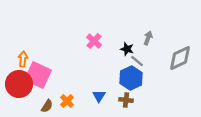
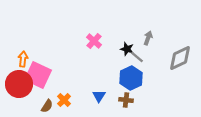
gray line: moved 4 px up
orange cross: moved 3 px left, 1 px up
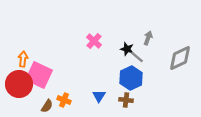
pink square: moved 1 px right
orange cross: rotated 24 degrees counterclockwise
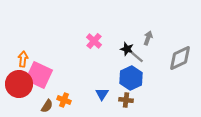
blue triangle: moved 3 px right, 2 px up
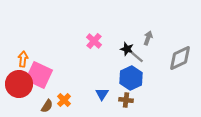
orange cross: rotated 24 degrees clockwise
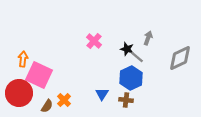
red circle: moved 9 px down
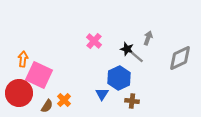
blue hexagon: moved 12 px left
brown cross: moved 6 px right, 1 px down
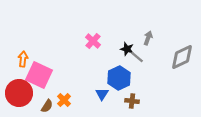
pink cross: moved 1 px left
gray diamond: moved 2 px right, 1 px up
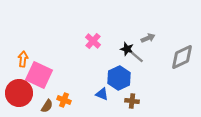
gray arrow: rotated 48 degrees clockwise
blue triangle: rotated 40 degrees counterclockwise
orange cross: rotated 24 degrees counterclockwise
